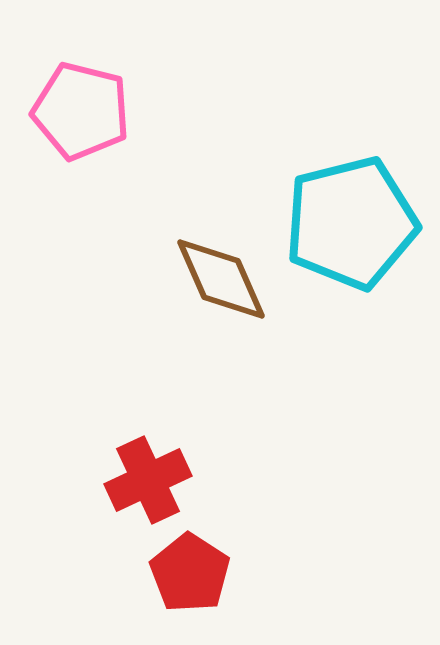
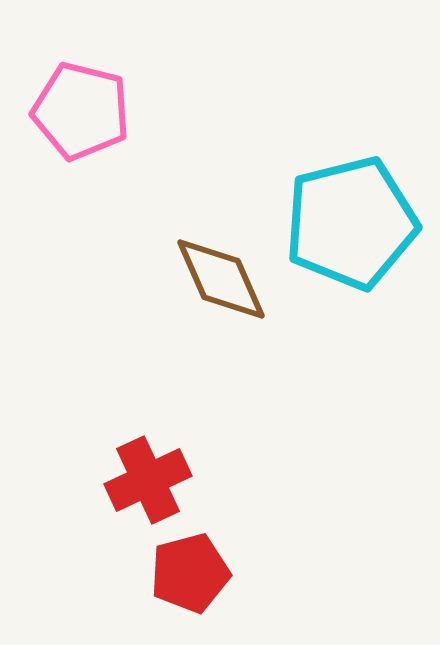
red pentagon: rotated 24 degrees clockwise
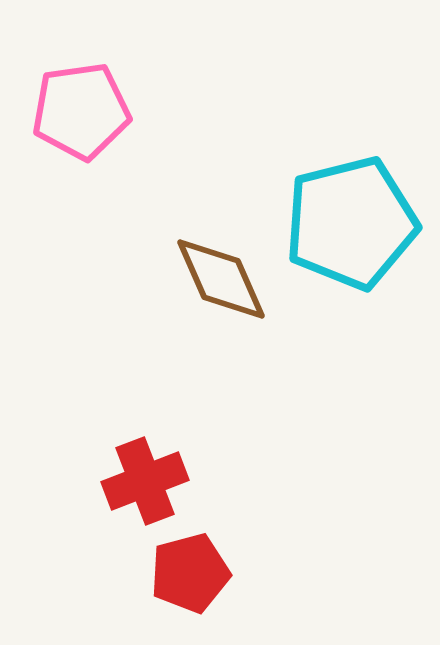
pink pentagon: rotated 22 degrees counterclockwise
red cross: moved 3 px left, 1 px down; rotated 4 degrees clockwise
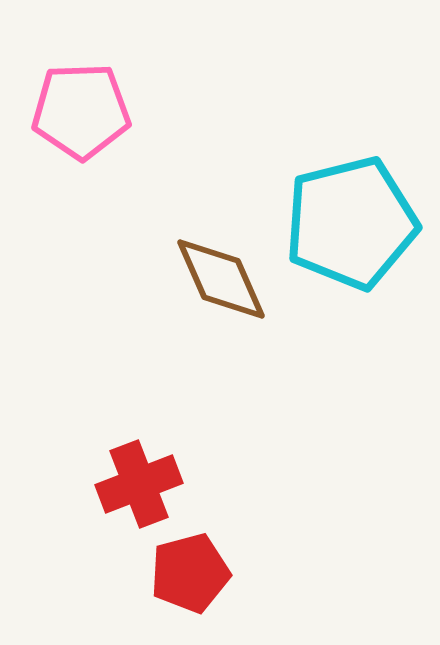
pink pentagon: rotated 6 degrees clockwise
red cross: moved 6 px left, 3 px down
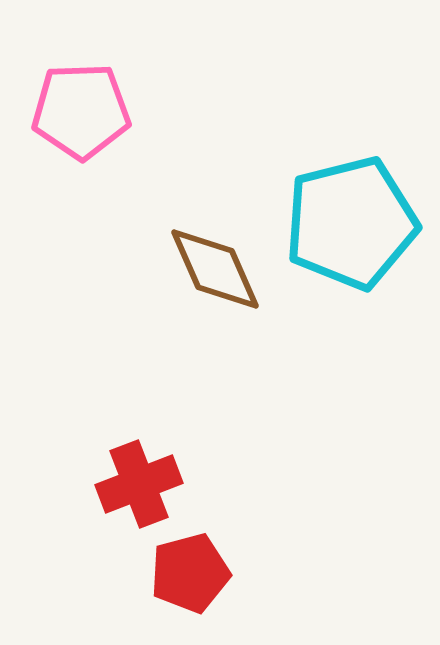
brown diamond: moved 6 px left, 10 px up
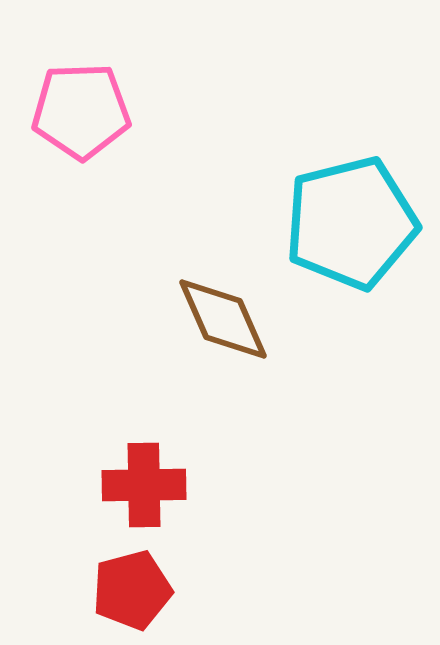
brown diamond: moved 8 px right, 50 px down
red cross: moved 5 px right, 1 px down; rotated 20 degrees clockwise
red pentagon: moved 58 px left, 17 px down
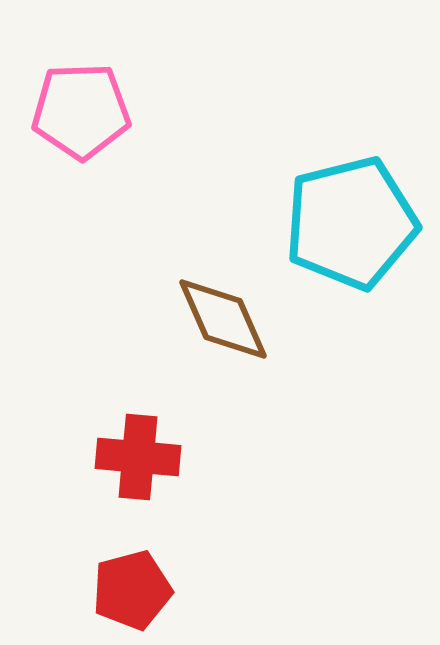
red cross: moved 6 px left, 28 px up; rotated 6 degrees clockwise
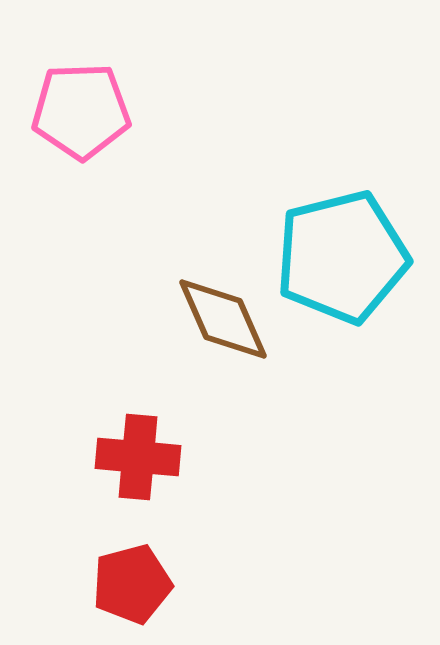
cyan pentagon: moved 9 px left, 34 px down
red pentagon: moved 6 px up
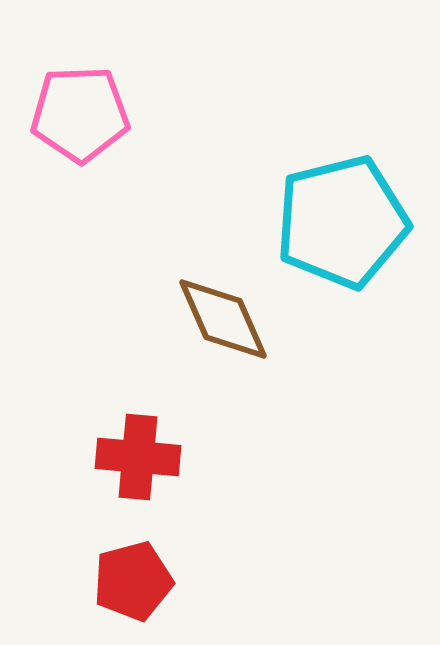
pink pentagon: moved 1 px left, 3 px down
cyan pentagon: moved 35 px up
red pentagon: moved 1 px right, 3 px up
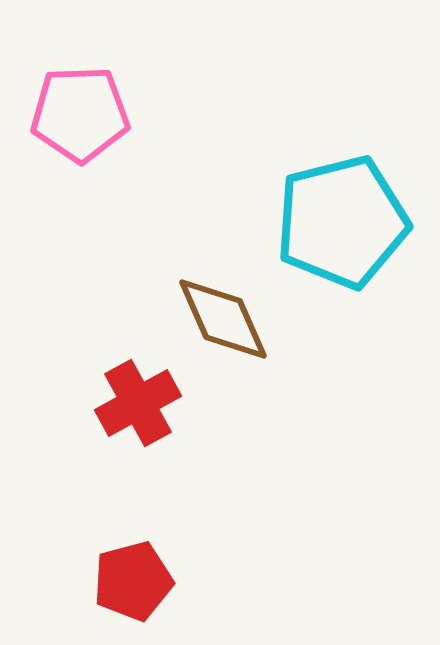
red cross: moved 54 px up; rotated 34 degrees counterclockwise
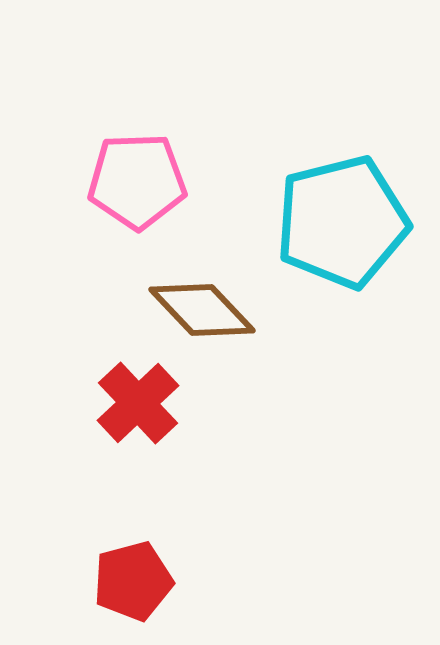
pink pentagon: moved 57 px right, 67 px down
brown diamond: moved 21 px left, 9 px up; rotated 20 degrees counterclockwise
red cross: rotated 14 degrees counterclockwise
